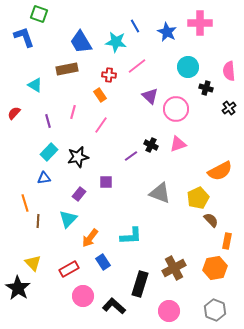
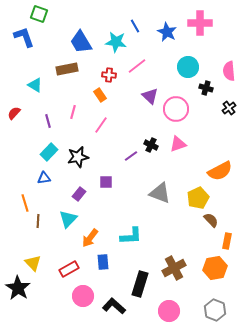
blue rectangle at (103, 262): rotated 28 degrees clockwise
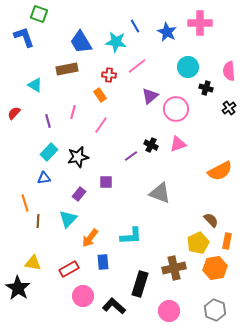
purple triangle at (150, 96): rotated 36 degrees clockwise
yellow pentagon at (198, 198): moved 45 px down
yellow triangle at (33, 263): rotated 36 degrees counterclockwise
brown cross at (174, 268): rotated 15 degrees clockwise
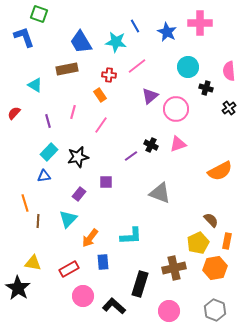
blue triangle at (44, 178): moved 2 px up
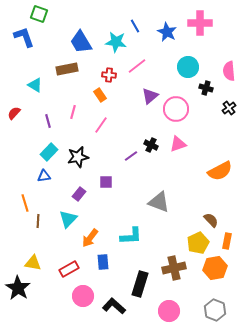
gray triangle at (160, 193): moved 1 px left, 9 px down
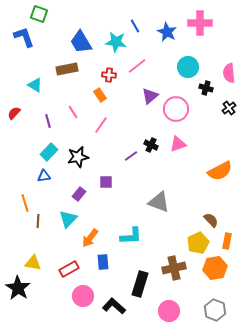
pink semicircle at (229, 71): moved 2 px down
pink line at (73, 112): rotated 48 degrees counterclockwise
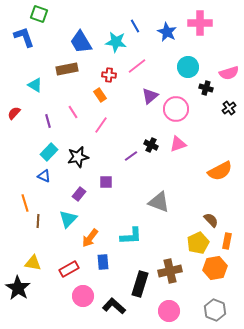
pink semicircle at (229, 73): rotated 102 degrees counterclockwise
blue triangle at (44, 176): rotated 32 degrees clockwise
brown cross at (174, 268): moved 4 px left, 3 px down
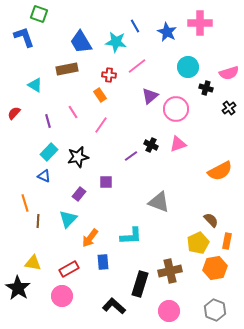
pink circle at (83, 296): moved 21 px left
